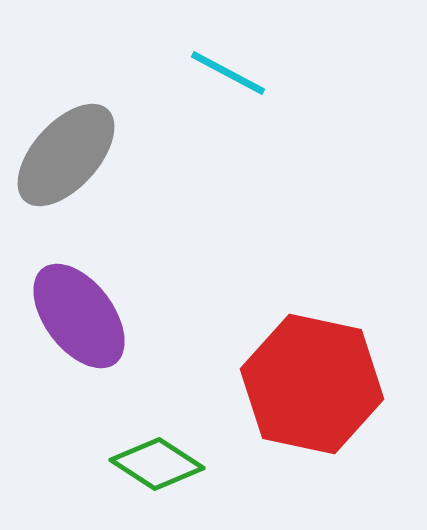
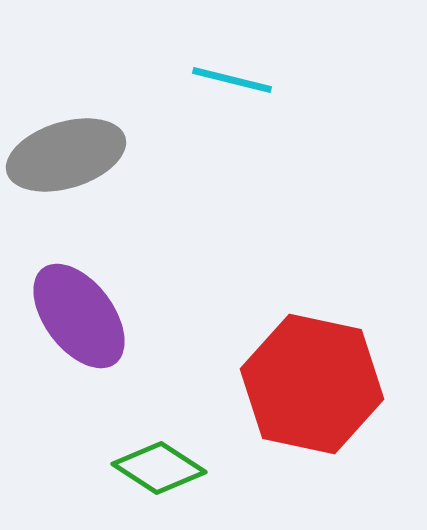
cyan line: moved 4 px right, 7 px down; rotated 14 degrees counterclockwise
gray ellipse: rotated 31 degrees clockwise
green diamond: moved 2 px right, 4 px down
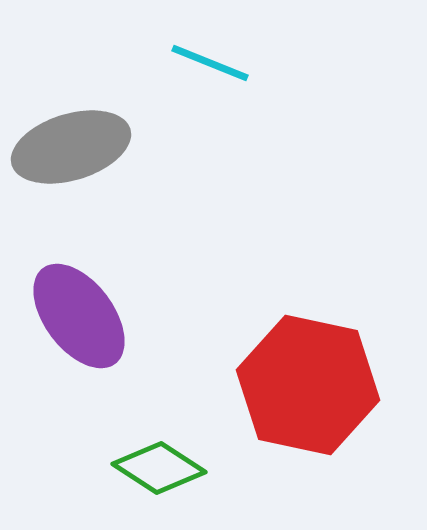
cyan line: moved 22 px left, 17 px up; rotated 8 degrees clockwise
gray ellipse: moved 5 px right, 8 px up
red hexagon: moved 4 px left, 1 px down
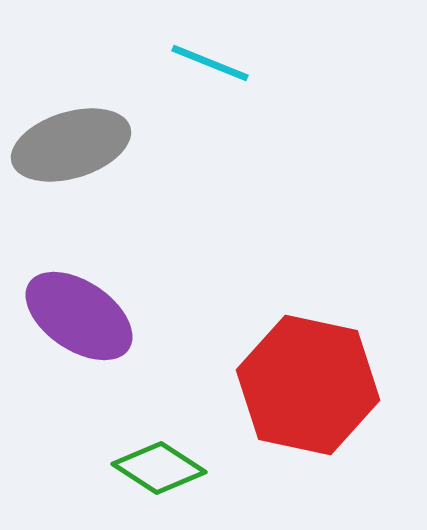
gray ellipse: moved 2 px up
purple ellipse: rotated 19 degrees counterclockwise
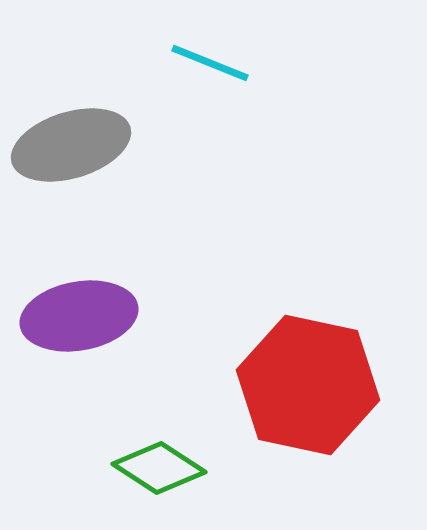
purple ellipse: rotated 44 degrees counterclockwise
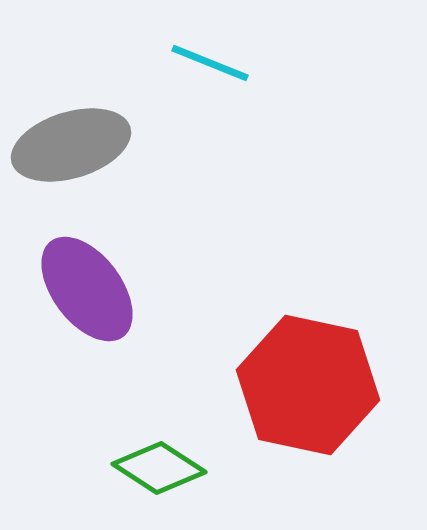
purple ellipse: moved 8 px right, 27 px up; rotated 63 degrees clockwise
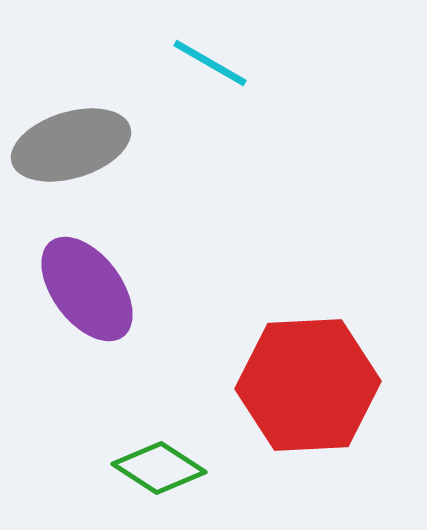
cyan line: rotated 8 degrees clockwise
red hexagon: rotated 15 degrees counterclockwise
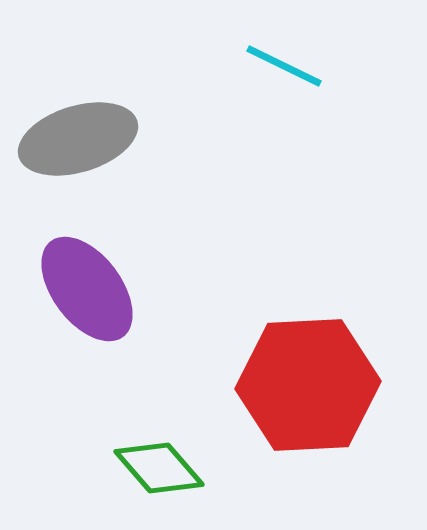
cyan line: moved 74 px right, 3 px down; rotated 4 degrees counterclockwise
gray ellipse: moved 7 px right, 6 px up
green diamond: rotated 16 degrees clockwise
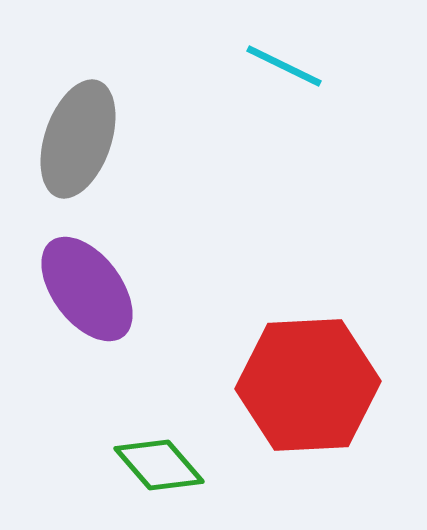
gray ellipse: rotated 54 degrees counterclockwise
green diamond: moved 3 px up
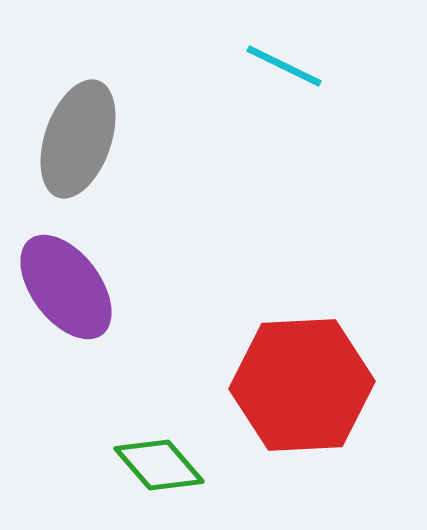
purple ellipse: moved 21 px left, 2 px up
red hexagon: moved 6 px left
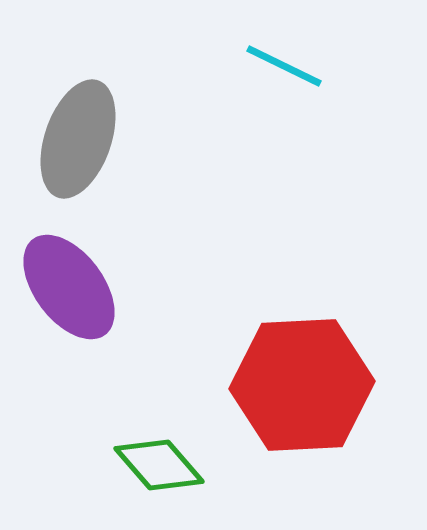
purple ellipse: moved 3 px right
